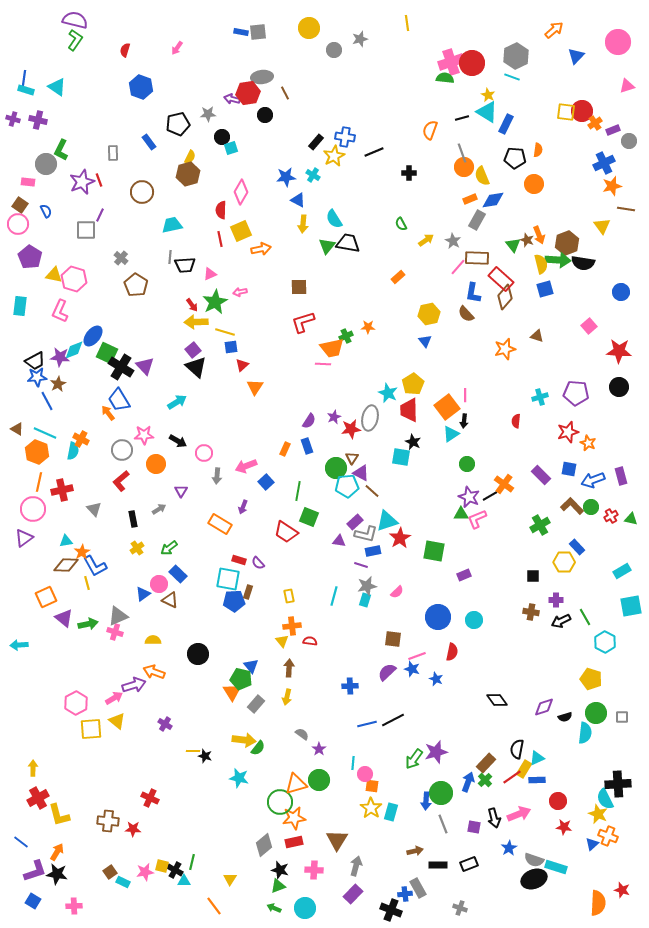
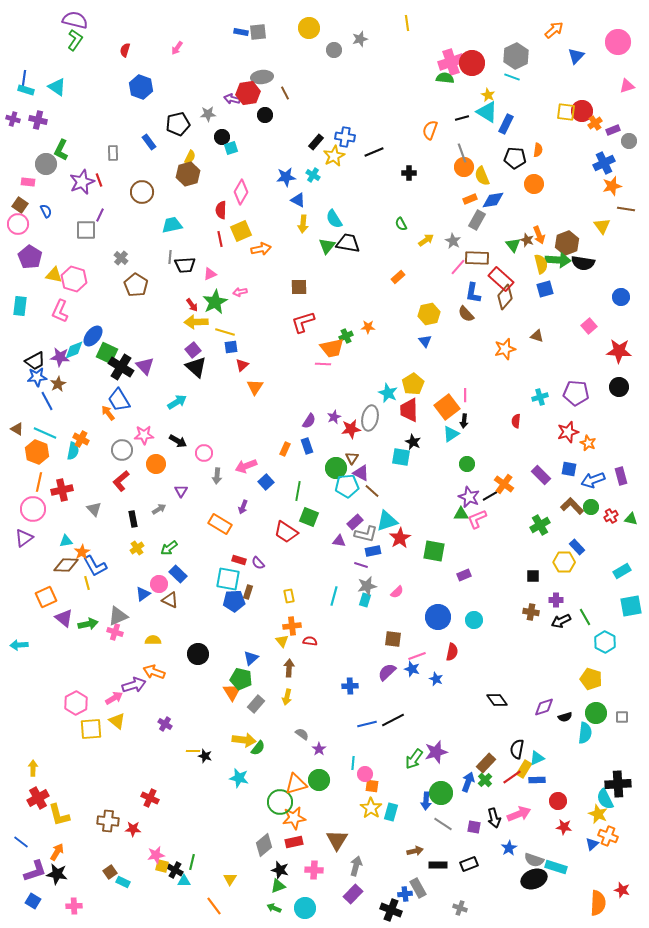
blue circle at (621, 292): moved 5 px down
blue triangle at (251, 666): moved 8 px up; rotated 28 degrees clockwise
gray line at (443, 824): rotated 36 degrees counterclockwise
pink star at (145, 872): moved 11 px right, 17 px up
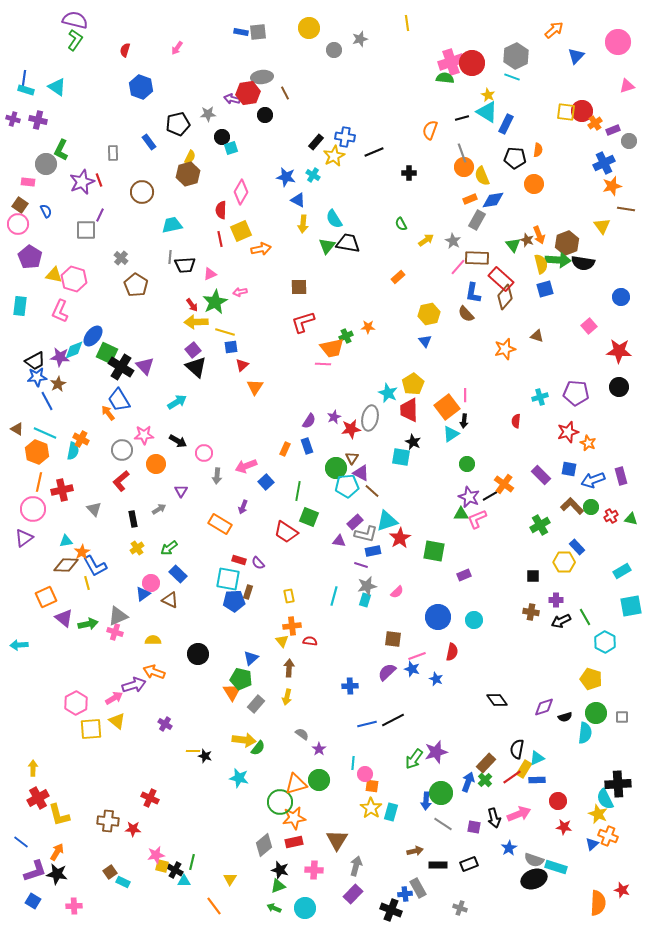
blue star at (286, 177): rotated 18 degrees clockwise
pink circle at (159, 584): moved 8 px left, 1 px up
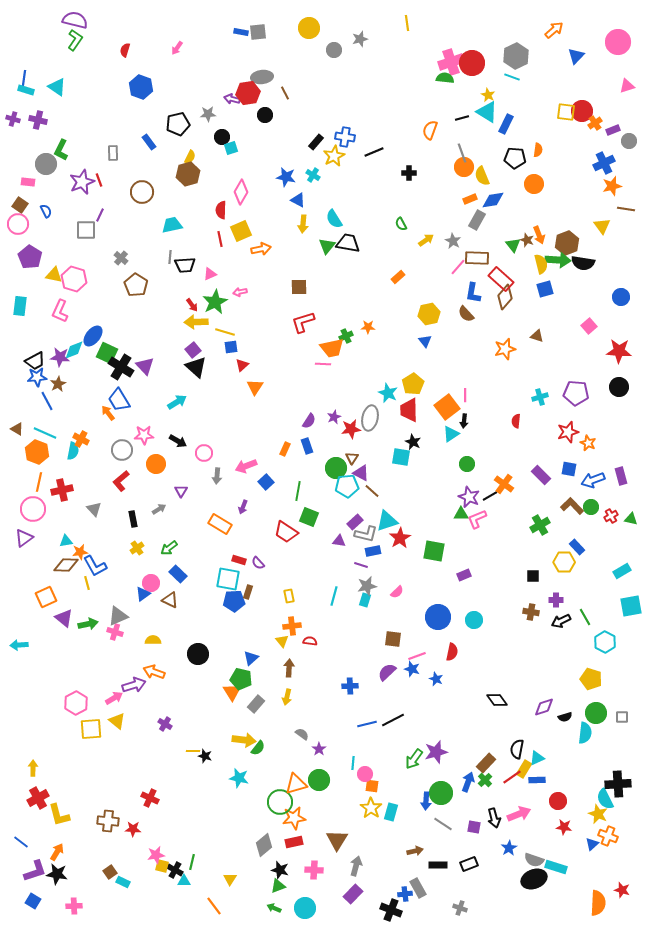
orange star at (82, 552): moved 2 px left; rotated 21 degrees clockwise
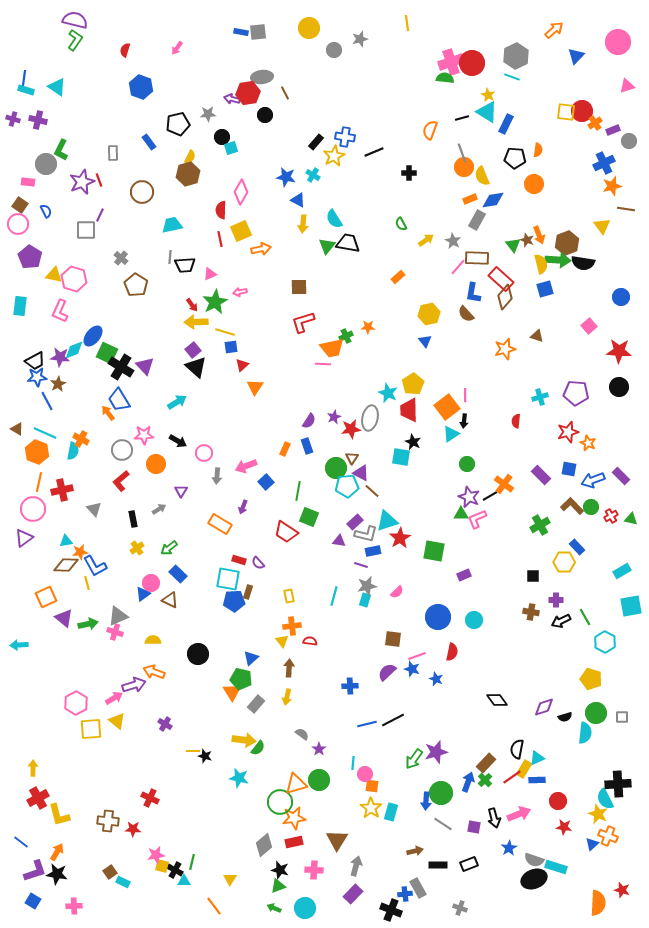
purple rectangle at (621, 476): rotated 30 degrees counterclockwise
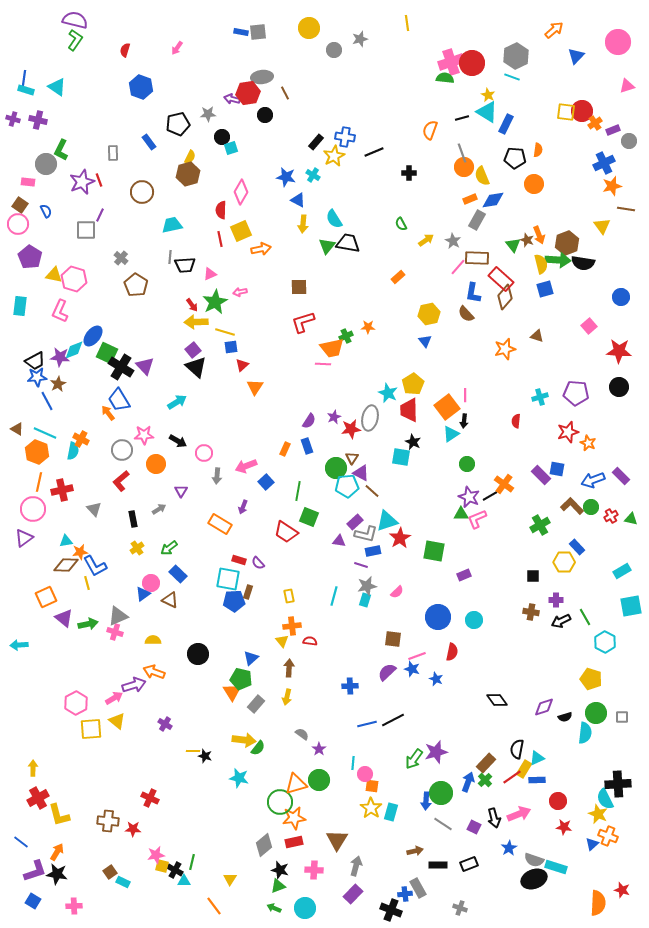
blue square at (569, 469): moved 12 px left
purple square at (474, 827): rotated 16 degrees clockwise
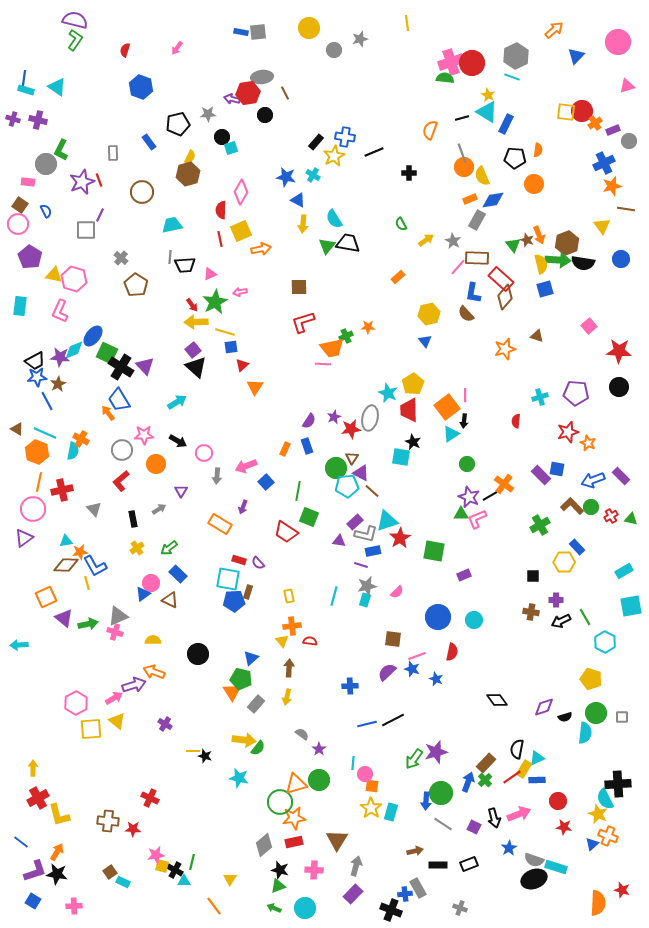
blue circle at (621, 297): moved 38 px up
cyan rectangle at (622, 571): moved 2 px right
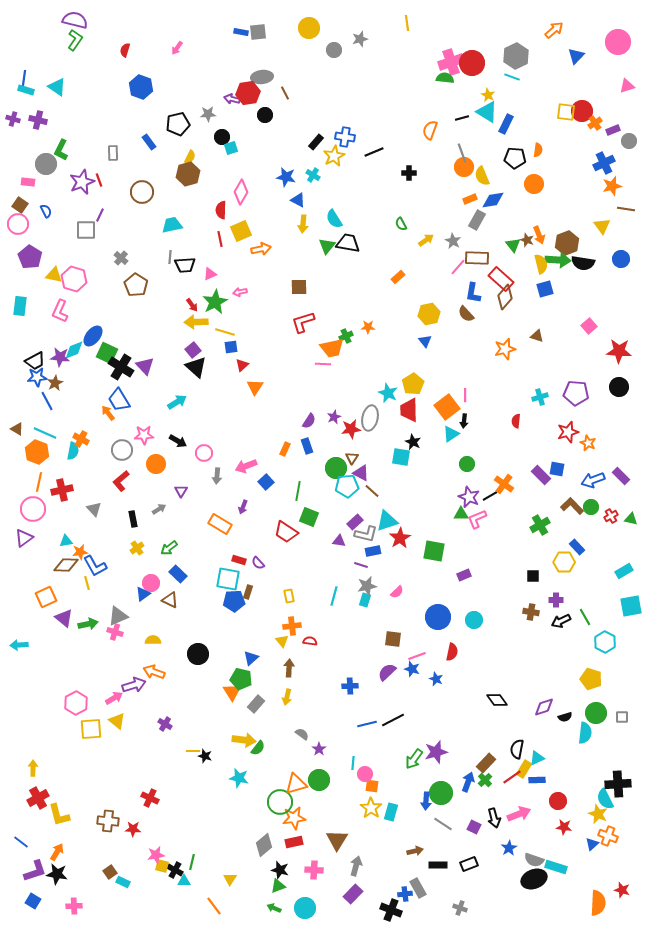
brown star at (58, 384): moved 3 px left, 1 px up
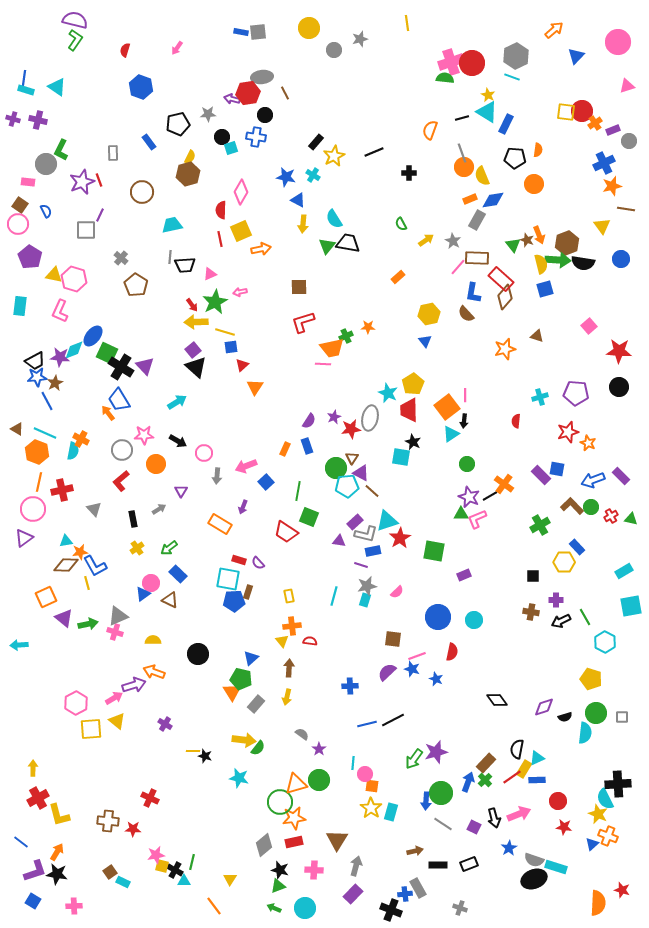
blue cross at (345, 137): moved 89 px left
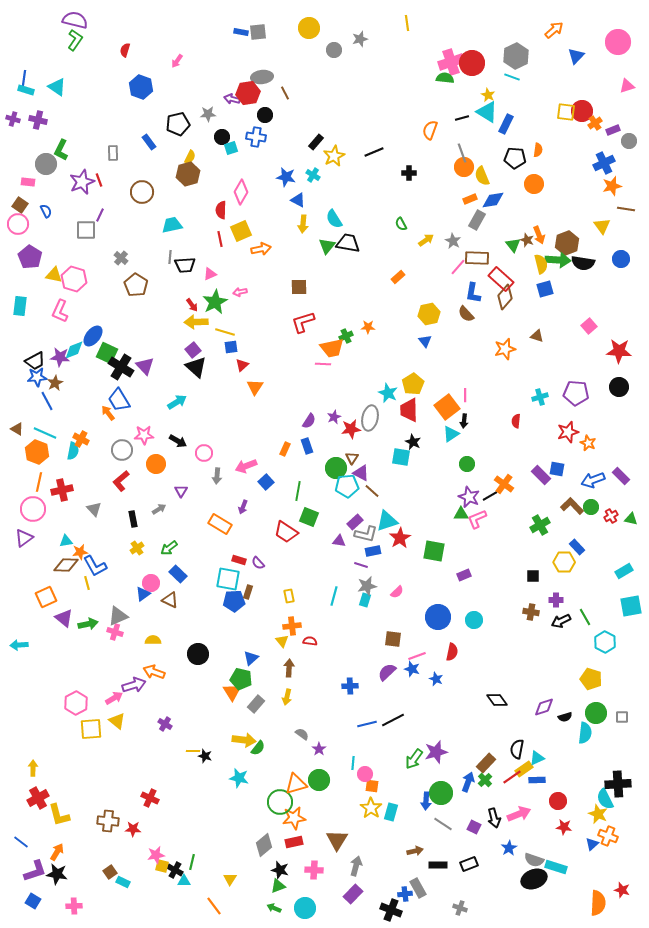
pink arrow at (177, 48): moved 13 px down
yellow rectangle at (524, 769): rotated 24 degrees clockwise
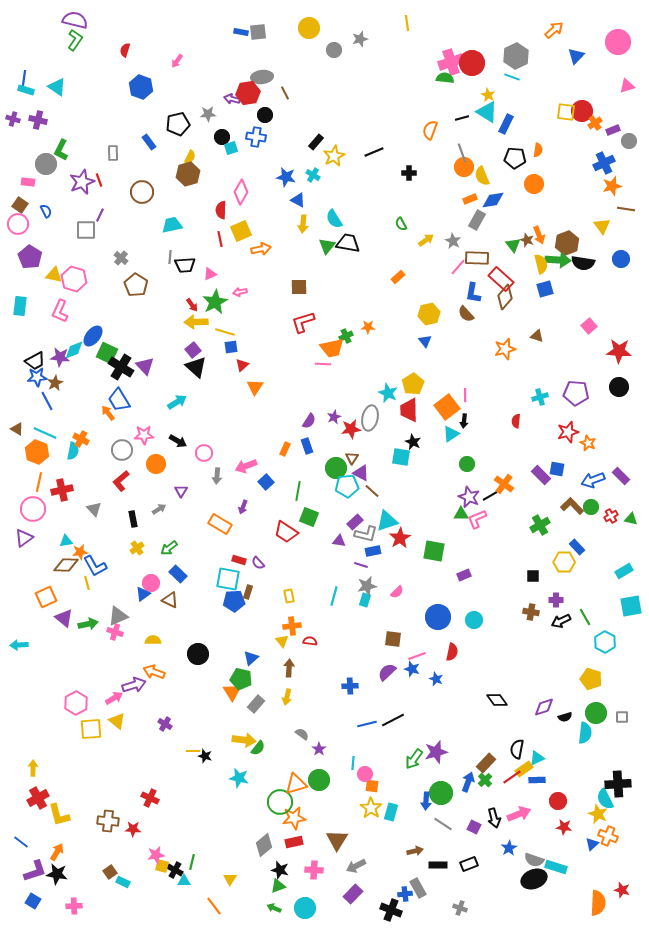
gray arrow at (356, 866): rotated 132 degrees counterclockwise
